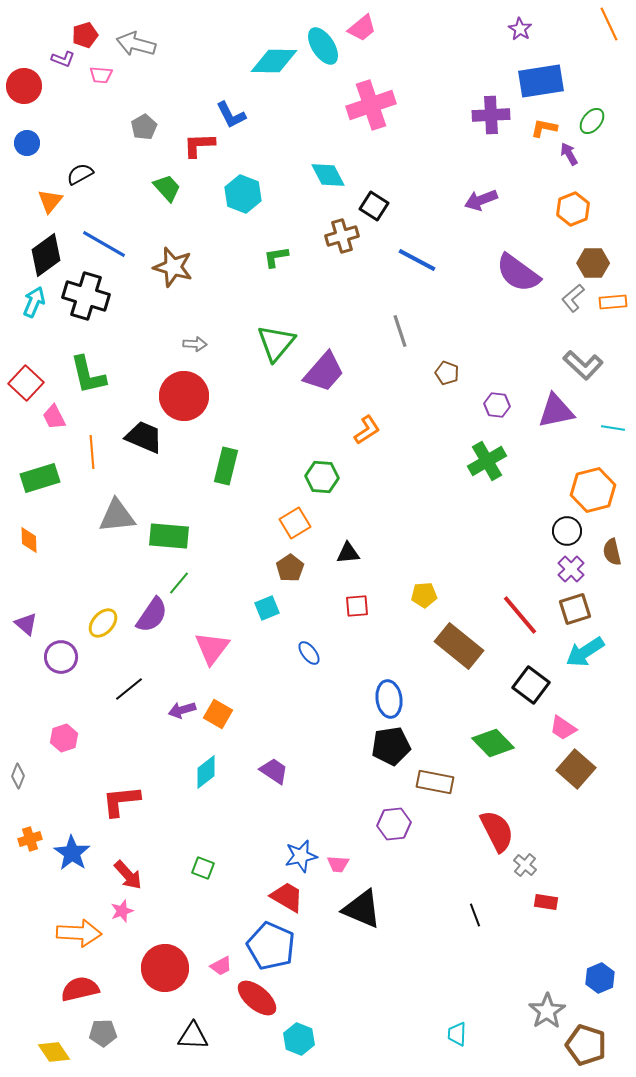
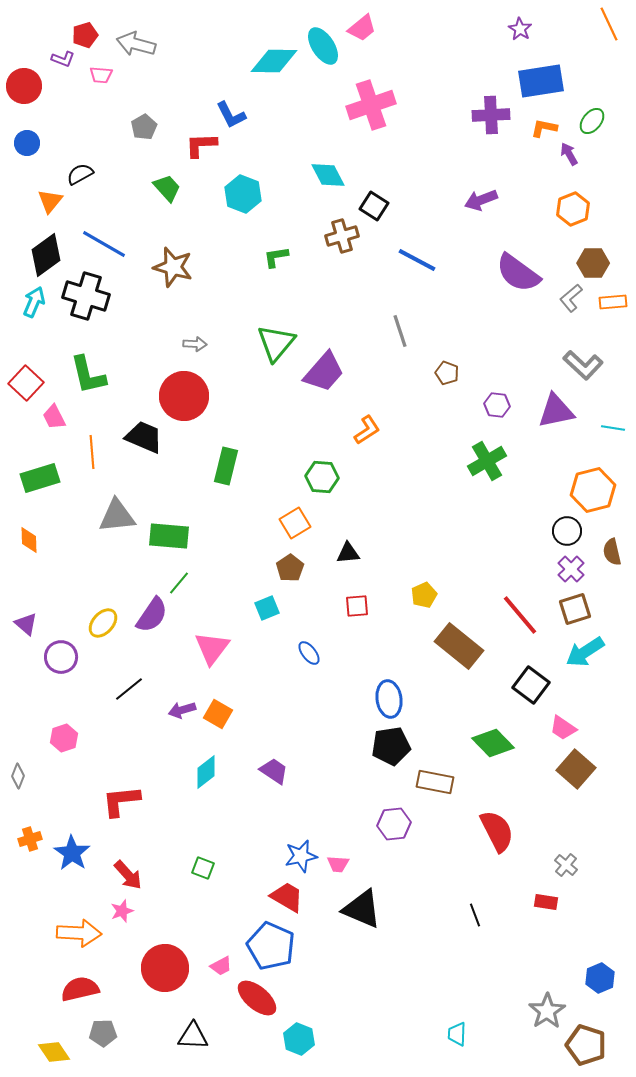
red L-shape at (199, 145): moved 2 px right
gray L-shape at (573, 298): moved 2 px left
yellow pentagon at (424, 595): rotated 20 degrees counterclockwise
gray cross at (525, 865): moved 41 px right
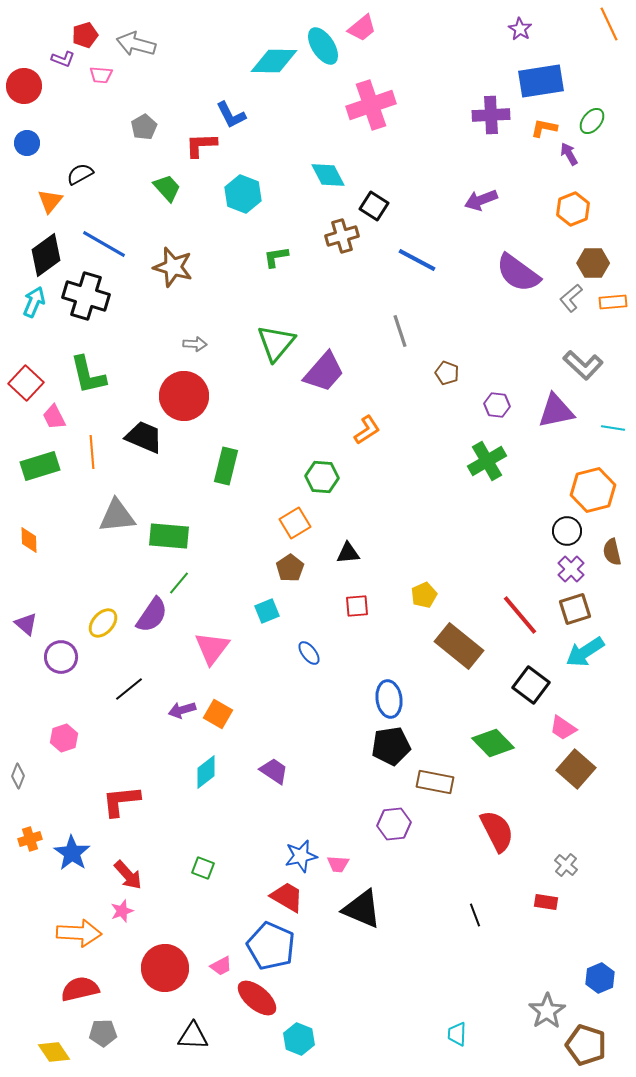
green rectangle at (40, 478): moved 12 px up
cyan square at (267, 608): moved 3 px down
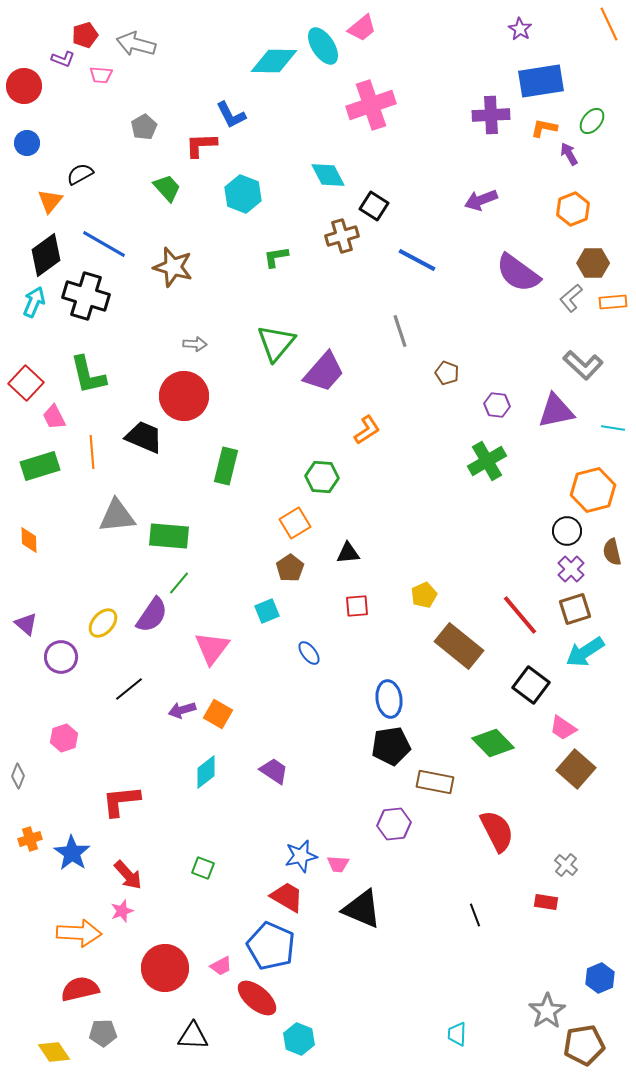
brown pentagon at (586, 1045): moved 2 px left; rotated 27 degrees counterclockwise
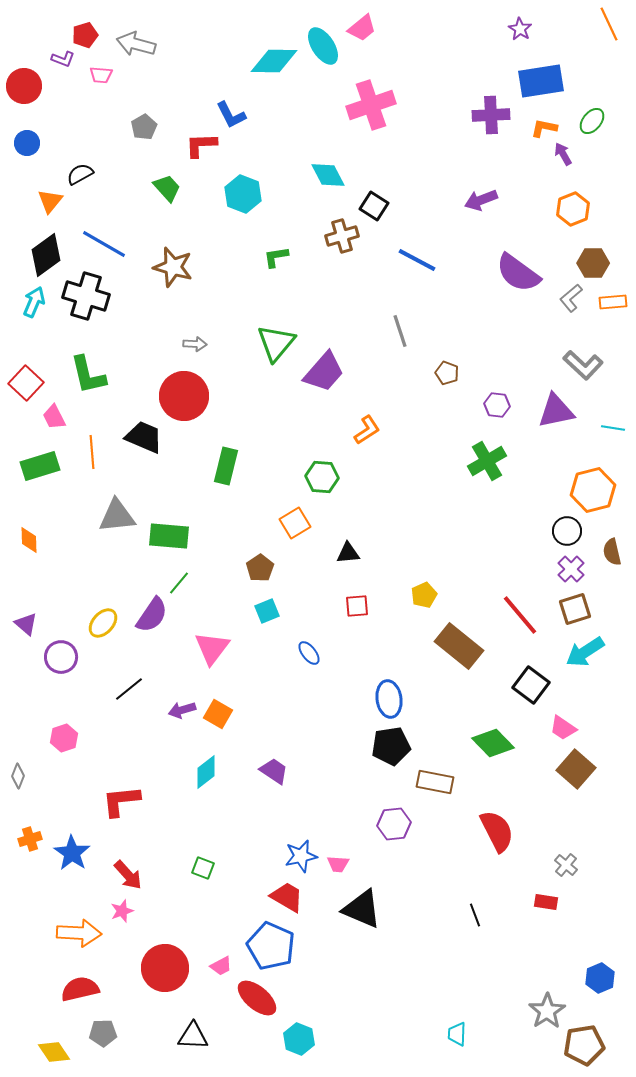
purple arrow at (569, 154): moved 6 px left
brown pentagon at (290, 568): moved 30 px left
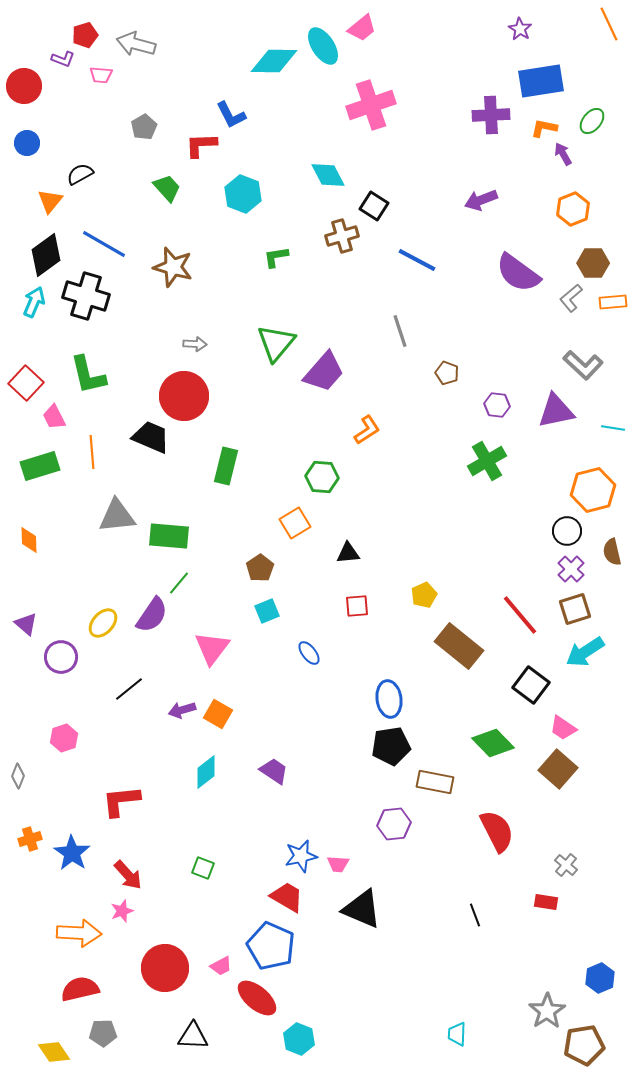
black trapezoid at (144, 437): moved 7 px right
brown square at (576, 769): moved 18 px left
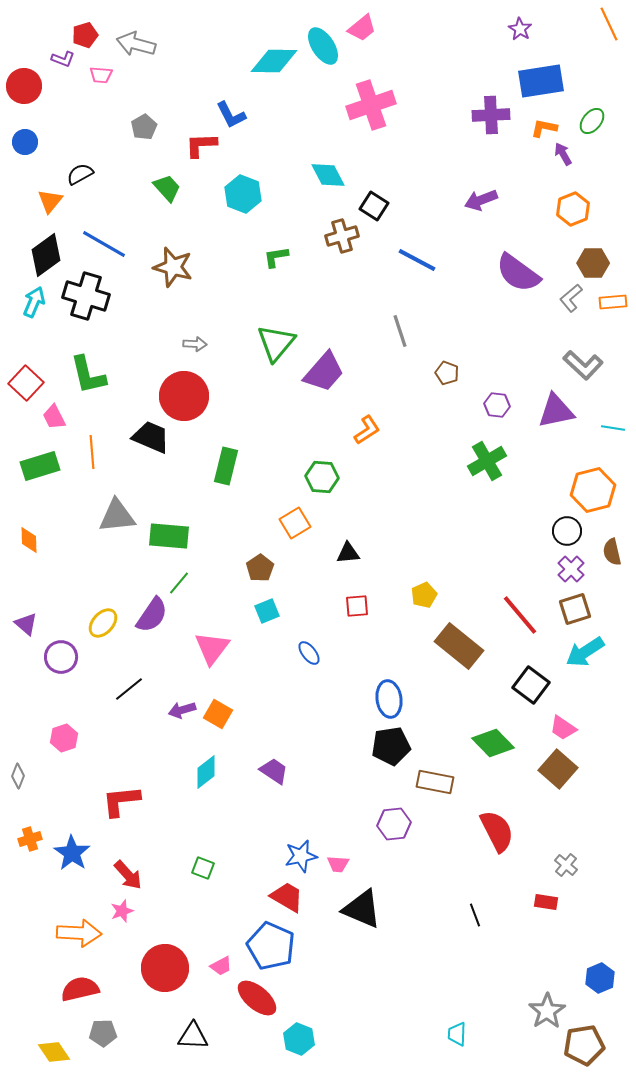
blue circle at (27, 143): moved 2 px left, 1 px up
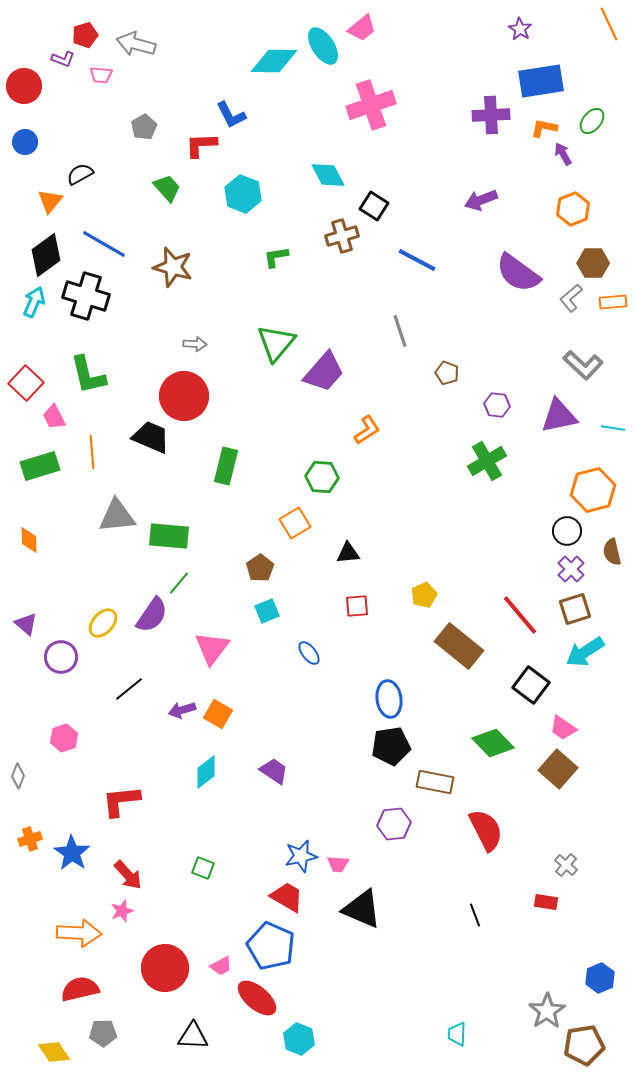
purple triangle at (556, 411): moved 3 px right, 5 px down
red semicircle at (497, 831): moved 11 px left, 1 px up
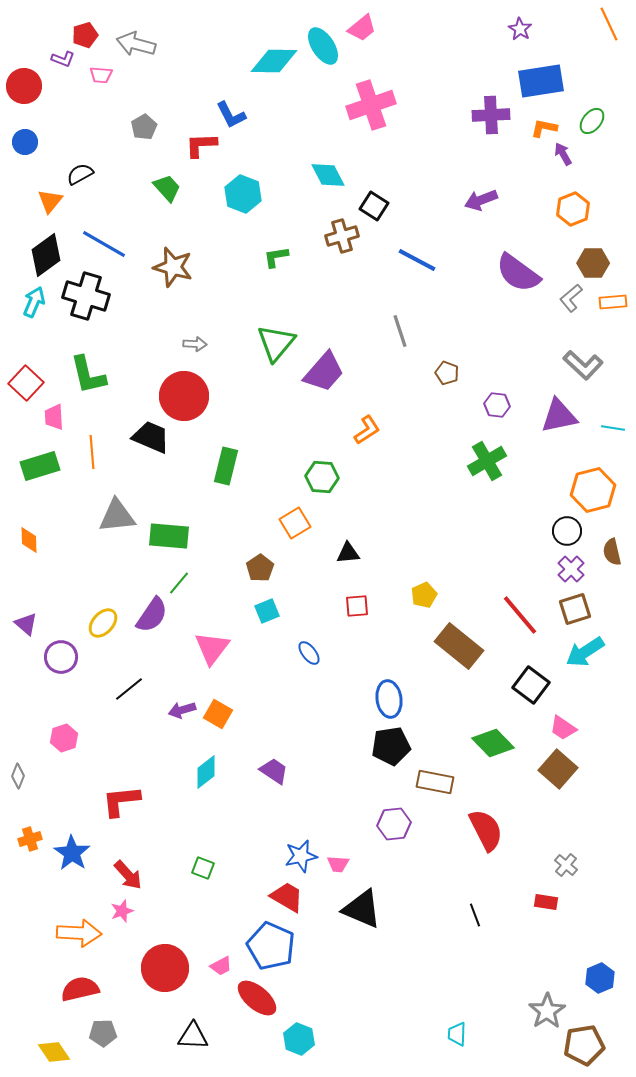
pink trapezoid at (54, 417): rotated 24 degrees clockwise
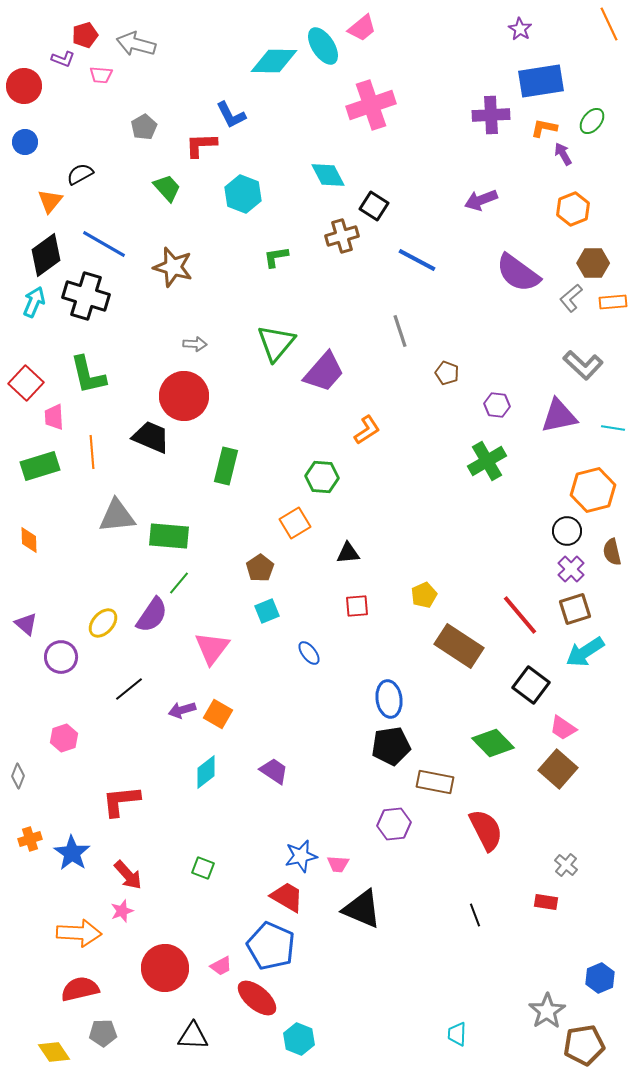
brown rectangle at (459, 646): rotated 6 degrees counterclockwise
